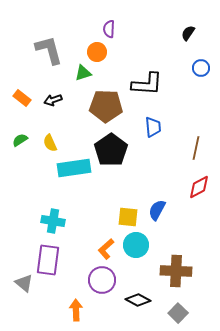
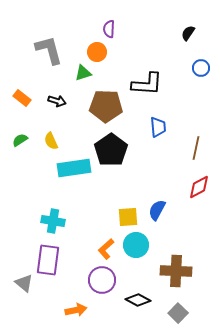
black arrow: moved 4 px right, 1 px down; rotated 144 degrees counterclockwise
blue trapezoid: moved 5 px right
yellow semicircle: moved 1 px right, 2 px up
yellow square: rotated 10 degrees counterclockwise
orange arrow: rotated 80 degrees clockwise
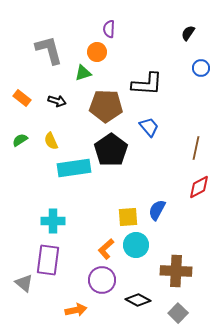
blue trapezoid: moved 9 px left; rotated 35 degrees counterclockwise
cyan cross: rotated 10 degrees counterclockwise
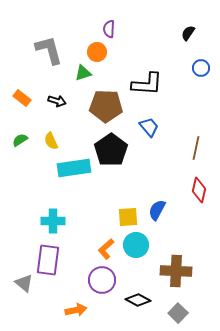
red diamond: moved 3 px down; rotated 50 degrees counterclockwise
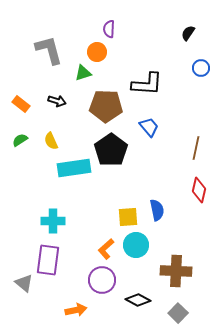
orange rectangle: moved 1 px left, 6 px down
blue semicircle: rotated 140 degrees clockwise
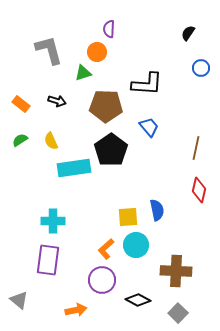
gray triangle: moved 5 px left, 17 px down
